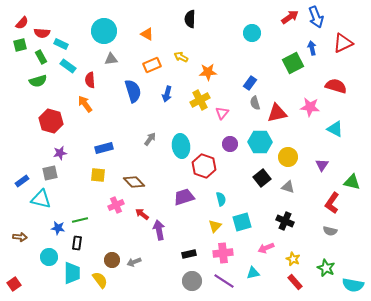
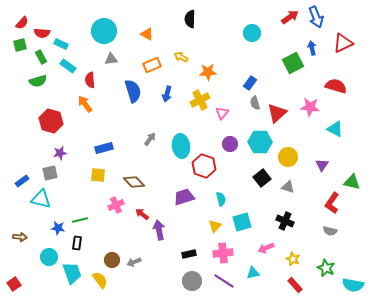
red triangle at (277, 113): rotated 30 degrees counterclockwise
cyan trapezoid at (72, 273): rotated 20 degrees counterclockwise
red rectangle at (295, 282): moved 3 px down
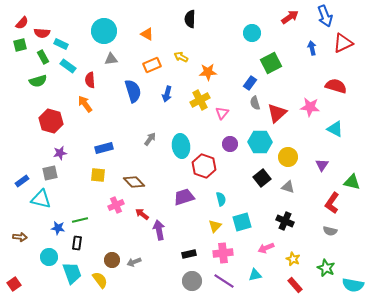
blue arrow at (316, 17): moved 9 px right, 1 px up
green rectangle at (41, 57): moved 2 px right
green square at (293, 63): moved 22 px left
cyan triangle at (253, 273): moved 2 px right, 2 px down
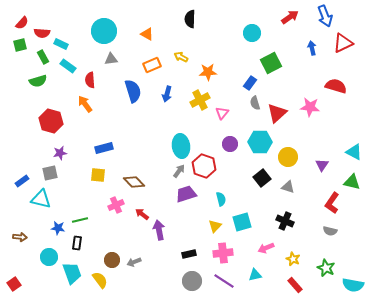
cyan triangle at (335, 129): moved 19 px right, 23 px down
gray arrow at (150, 139): moved 29 px right, 32 px down
purple trapezoid at (184, 197): moved 2 px right, 3 px up
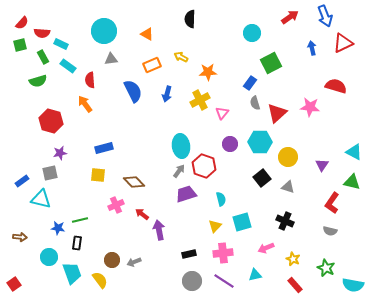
blue semicircle at (133, 91): rotated 10 degrees counterclockwise
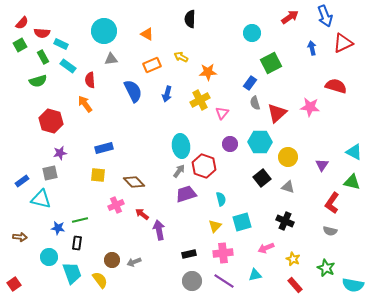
green square at (20, 45): rotated 16 degrees counterclockwise
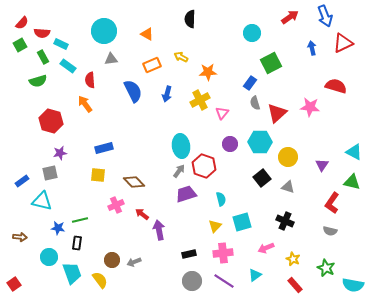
cyan triangle at (41, 199): moved 1 px right, 2 px down
cyan triangle at (255, 275): rotated 24 degrees counterclockwise
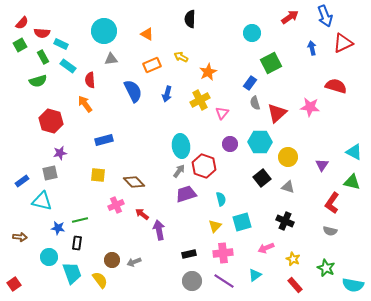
orange star at (208, 72): rotated 24 degrees counterclockwise
blue rectangle at (104, 148): moved 8 px up
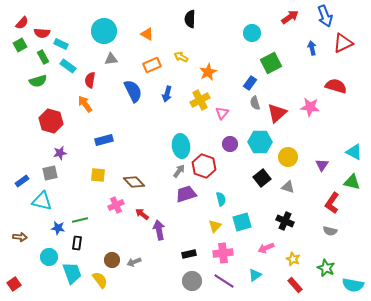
red semicircle at (90, 80): rotated 14 degrees clockwise
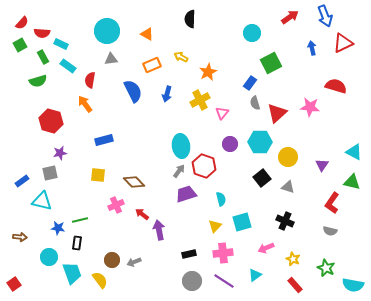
cyan circle at (104, 31): moved 3 px right
